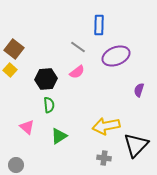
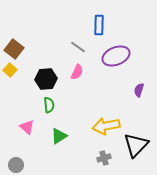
pink semicircle: rotated 28 degrees counterclockwise
gray cross: rotated 24 degrees counterclockwise
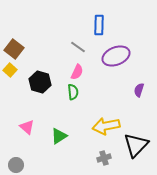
black hexagon: moved 6 px left, 3 px down; rotated 20 degrees clockwise
green semicircle: moved 24 px right, 13 px up
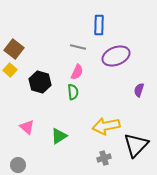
gray line: rotated 21 degrees counterclockwise
gray circle: moved 2 px right
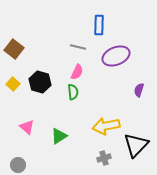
yellow square: moved 3 px right, 14 px down
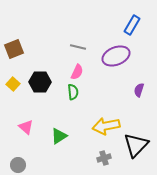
blue rectangle: moved 33 px right; rotated 30 degrees clockwise
brown square: rotated 30 degrees clockwise
black hexagon: rotated 15 degrees counterclockwise
pink triangle: moved 1 px left
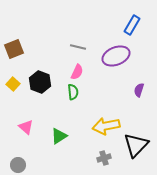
black hexagon: rotated 20 degrees clockwise
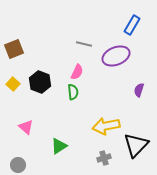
gray line: moved 6 px right, 3 px up
green triangle: moved 10 px down
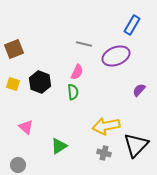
yellow square: rotated 24 degrees counterclockwise
purple semicircle: rotated 24 degrees clockwise
gray cross: moved 5 px up; rotated 32 degrees clockwise
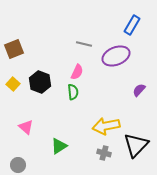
yellow square: rotated 24 degrees clockwise
